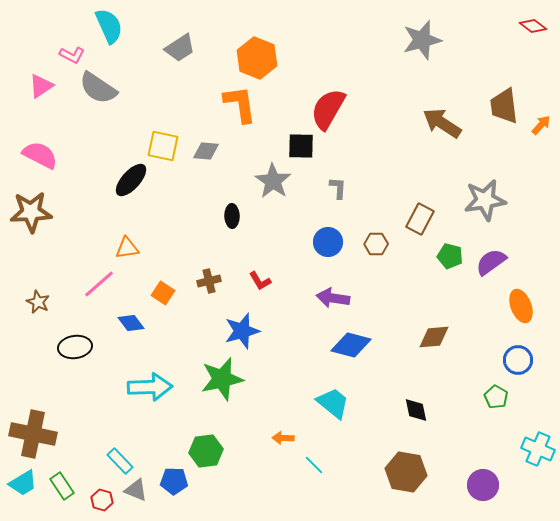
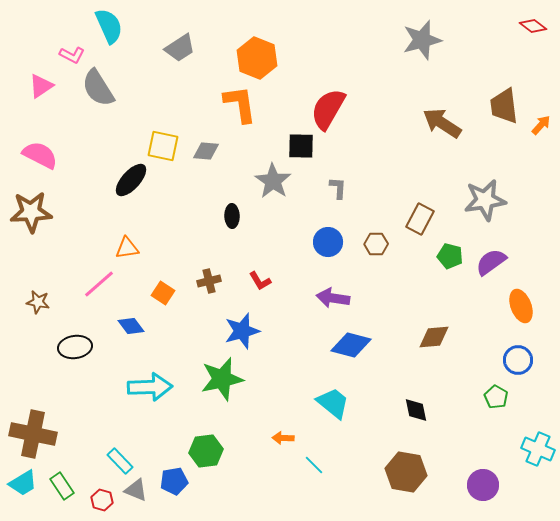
gray semicircle at (98, 88): rotated 24 degrees clockwise
brown star at (38, 302): rotated 15 degrees counterclockwise
blue diamond at (131, 323): moved 3 px down
blue pentagon at (174, 481): rotated 12 degrees counterclockwise
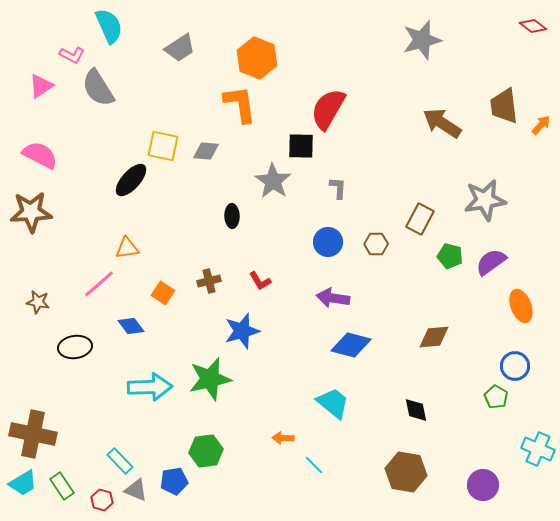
blue circle at (518, 360): moved 3 px left, 6 px down
green star at (222, 379): moved 12 px left
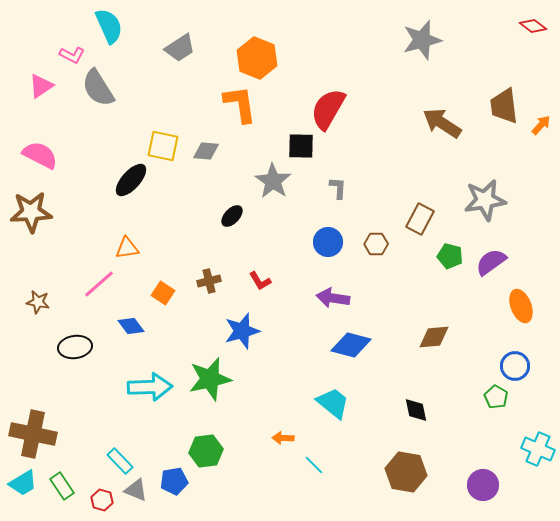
black ellipse at (232, 216): rotated 45 degrees clockwise
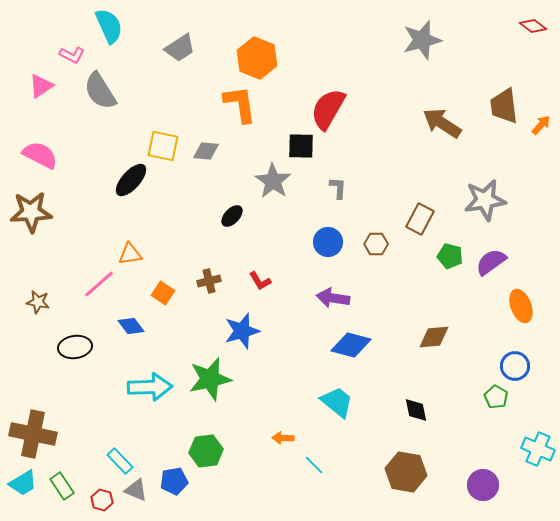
gray semicircle at (98, 88): moved 2 px right, 3 px down
orange triangle at (127, 248): moved 3 px right, 6 px down
cyan trapezoid at (333, 403): moved 4 px right, 1 px up
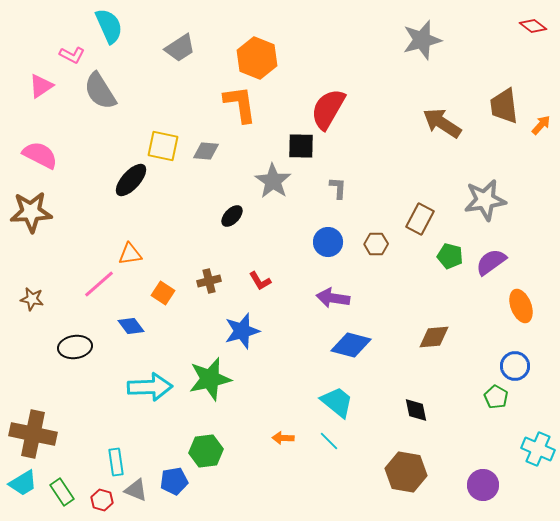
brown star at (38, 302): moved 6 px left, 3 px up
cyan rectangle at (120, 461): moved 4 px left, 1 px down; rotated 36 degrees clockwise
cyan line at (314, 465): moved 15 px right, 24 px up
green rectangle at (62, 486): moved 6 px down
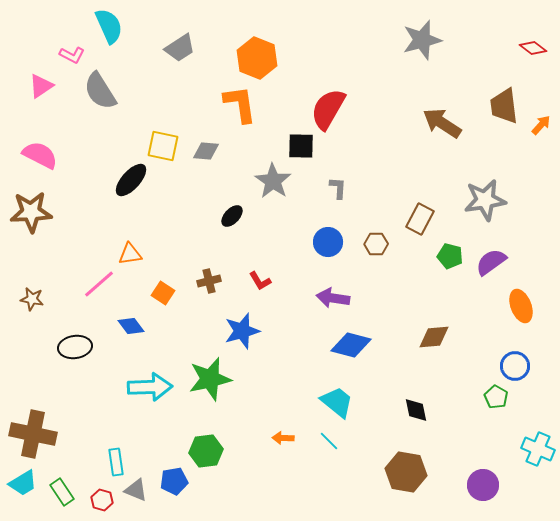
red diamond at (533, 26): moved 22 px down
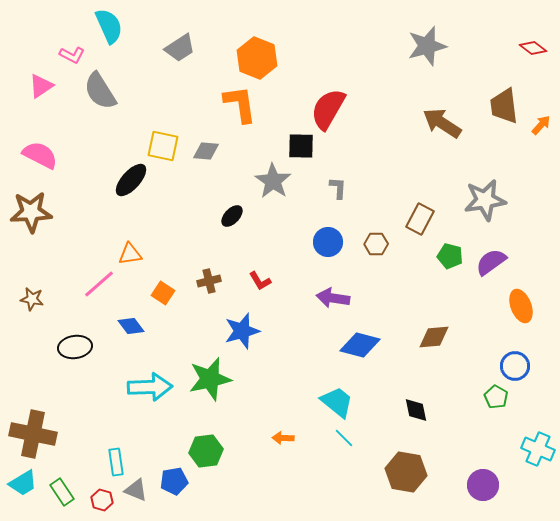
gray star at (422, 40): moved 5 px right, 6 px down
blue diamond at (351, 345): moved 9 px right
cyan line at (329, 441): moved 15 px right, 3 px up
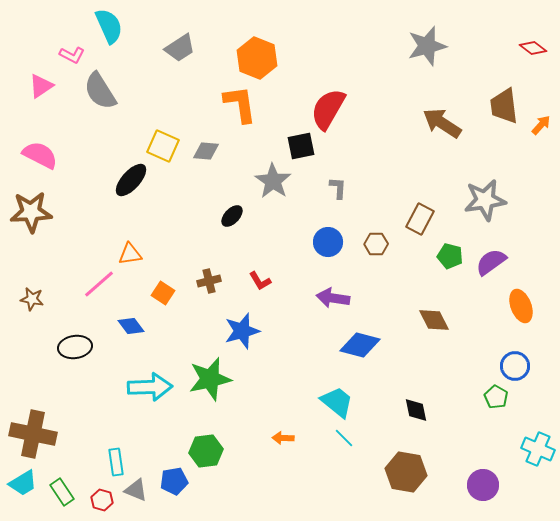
yellow square at (163, 146): rotated 12 degrees clockwise
black square at (301, 146): rotated 12 degrees counterclockwise
brown diamond at (434, 337): moved 17 px up; rotated 68 degrees clockwise
